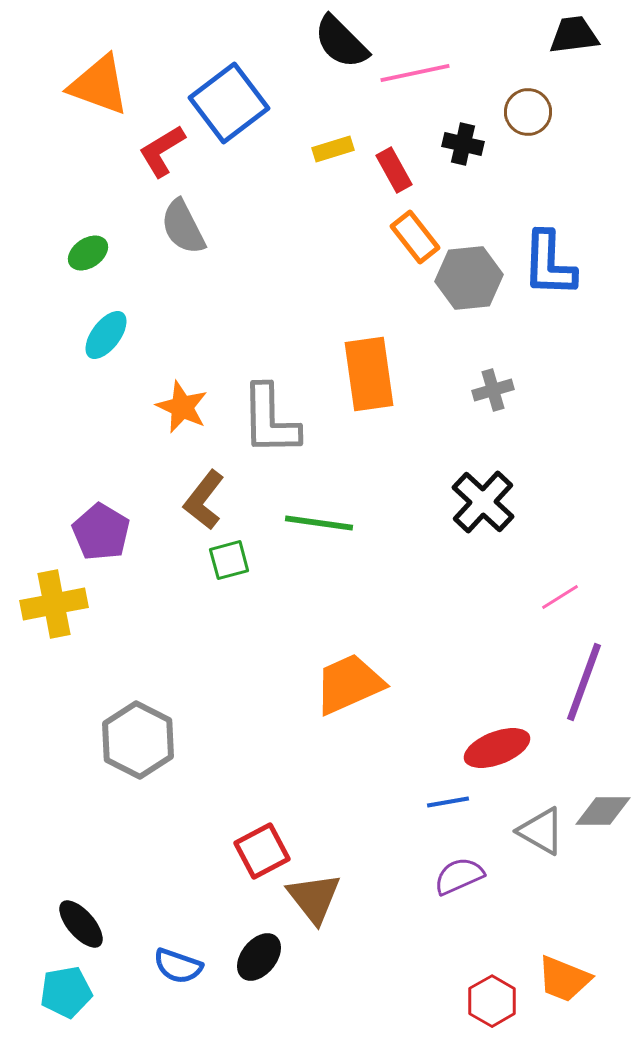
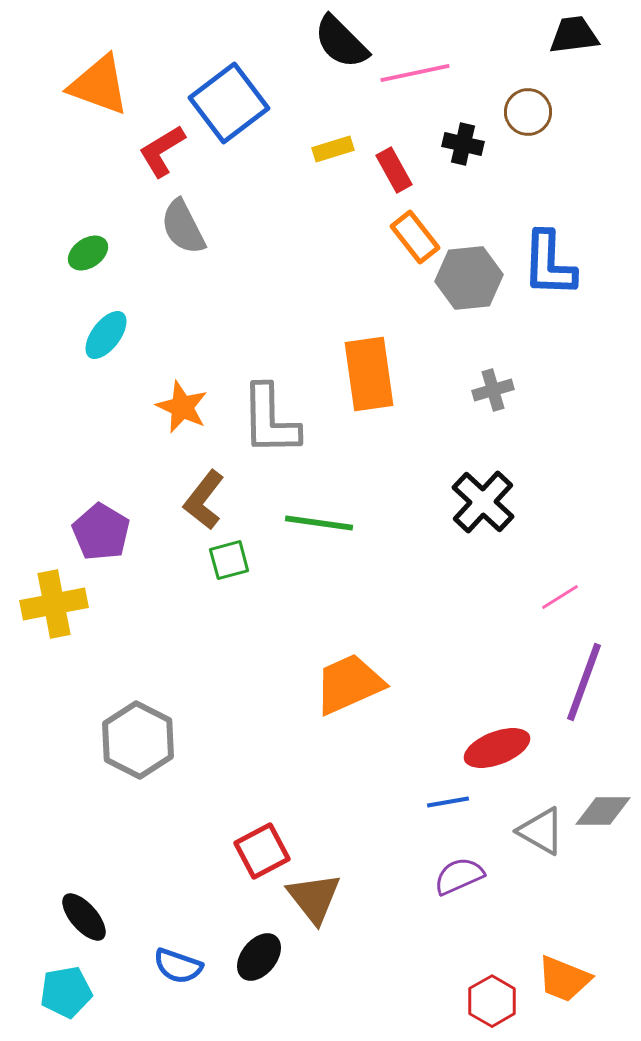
black ellipse at (81, 924): moved 3 px right, 7 px up
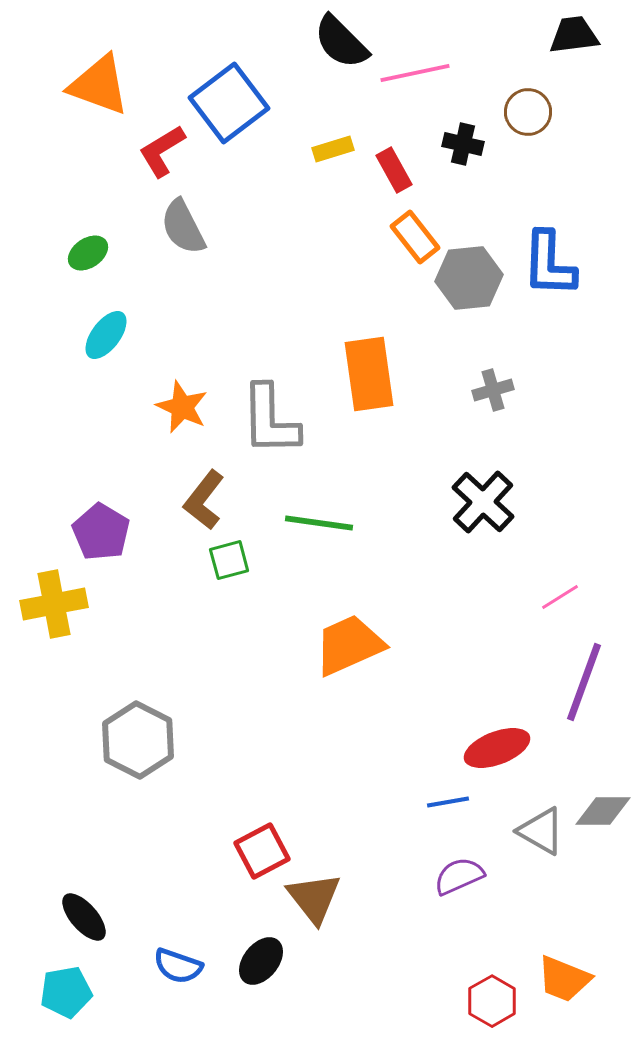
orange trapezoid at (349, 684): moved 39 px up
black ellipse at (259, 957): moved 2 px right, 4 px down
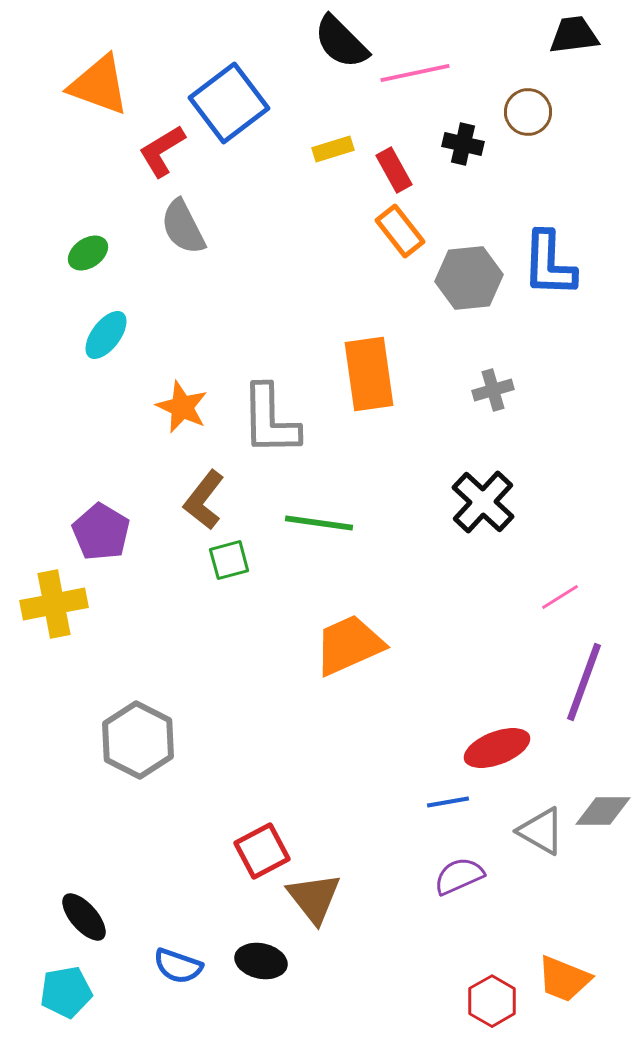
orange rectangle at (415, 237): moved 15 px left, 6 px up
black ellipse at (261, 961): rotated 63 degrees clockwise
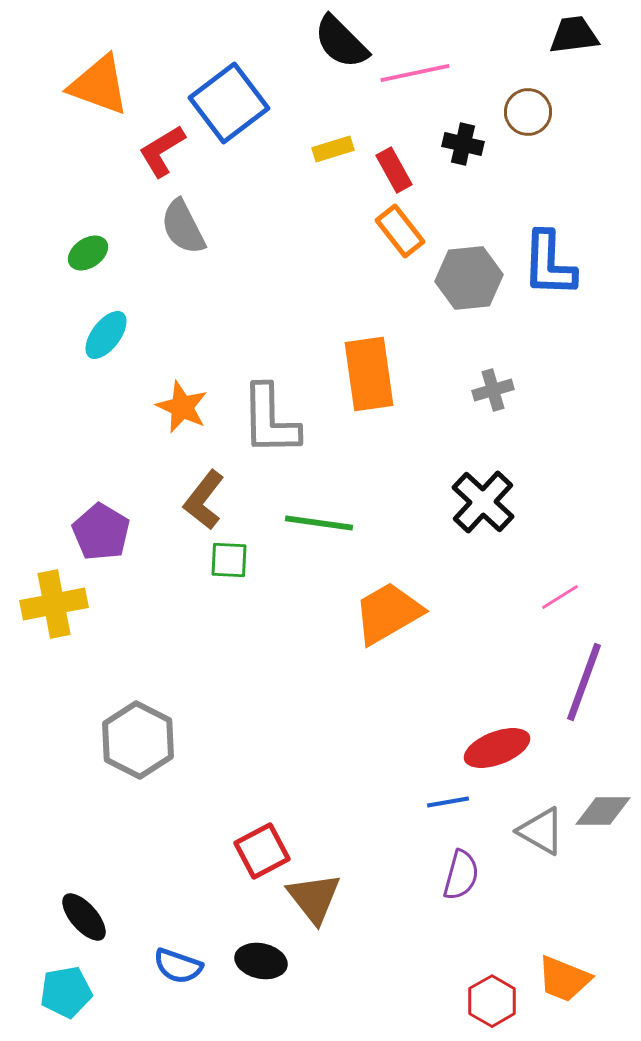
green square at (229, 560): rotated 18 degrees clockwise
orange trapezoid at (349, 645): moved 39 px right, 32 px up; rotated 6 degrees counterclockwise
purple semicircle at (459, 876): moved 2 px right, 1 px up; rotated 129 degrees clockwise
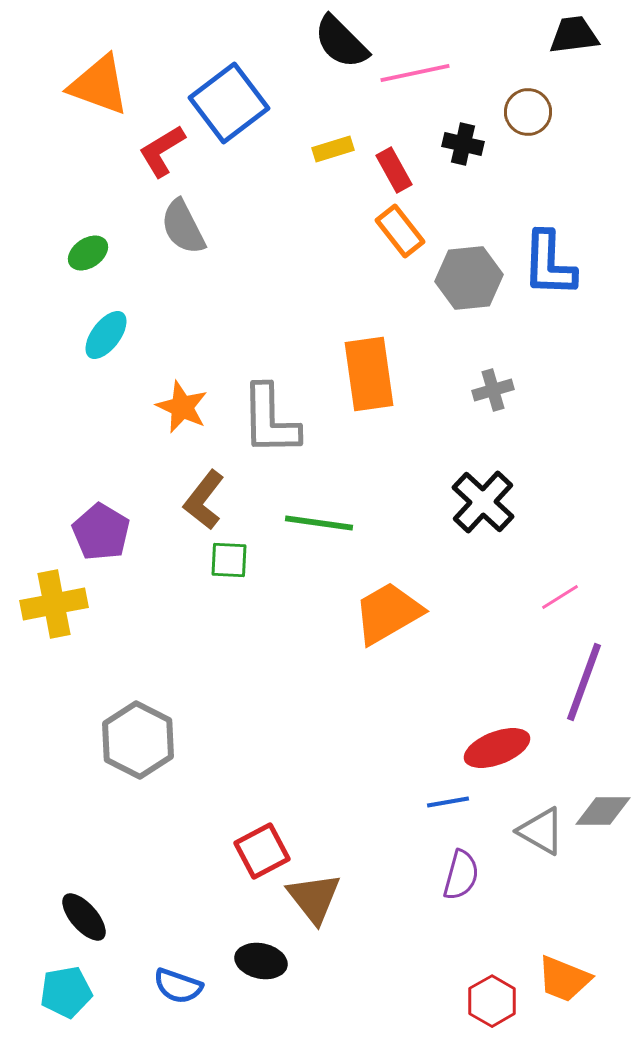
blue semicircle at (178, 966): moved 20 px down
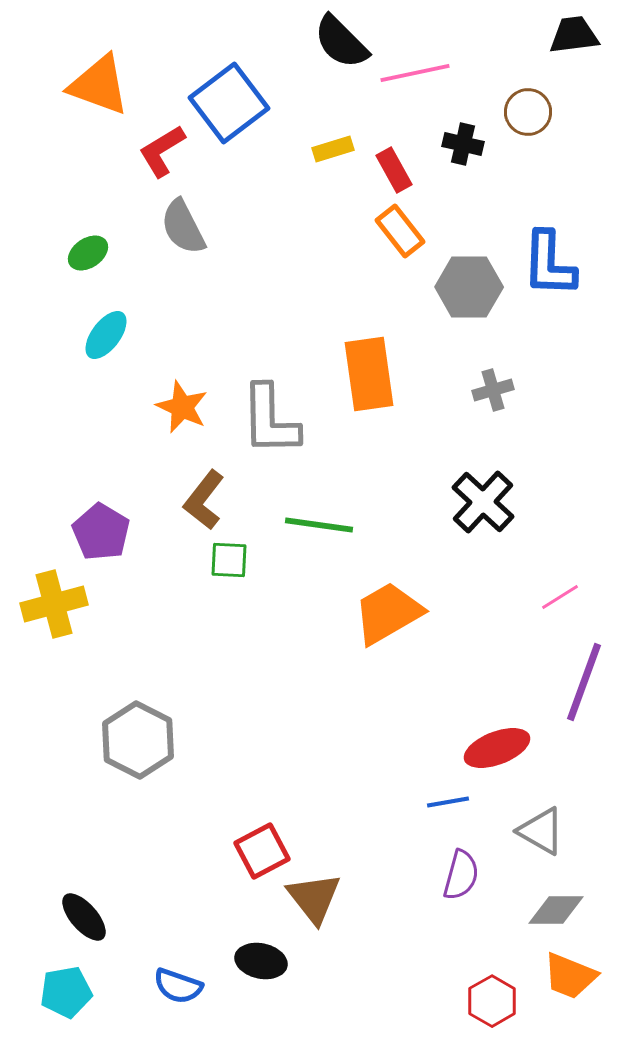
gray hexagon at (469, 278): moved 9 px down; rotated 6 degrees clockwise
green line at (319, 523): moved 2 px down
yellow cross at (54, 604): rotated 4 degrees counterclockwise
gray diamond at (603, 811): moved 47 px left, 99 px down
orange trapezoid at (564, 979): moved 6 px right, 3 px up
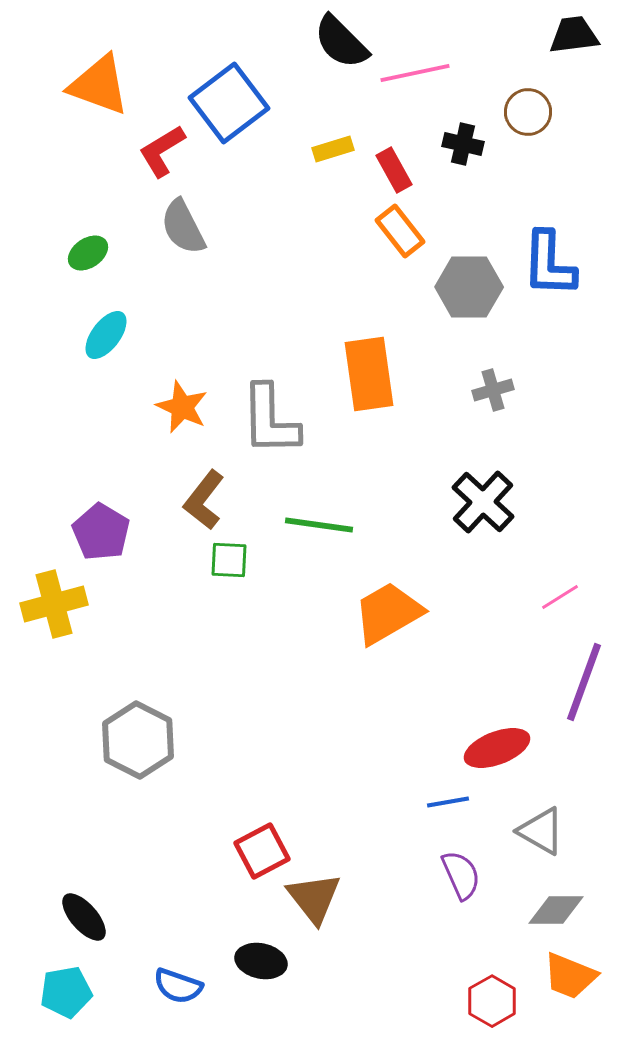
purple semicircle at (461, 875): rotated 39 degrees counterclockwise
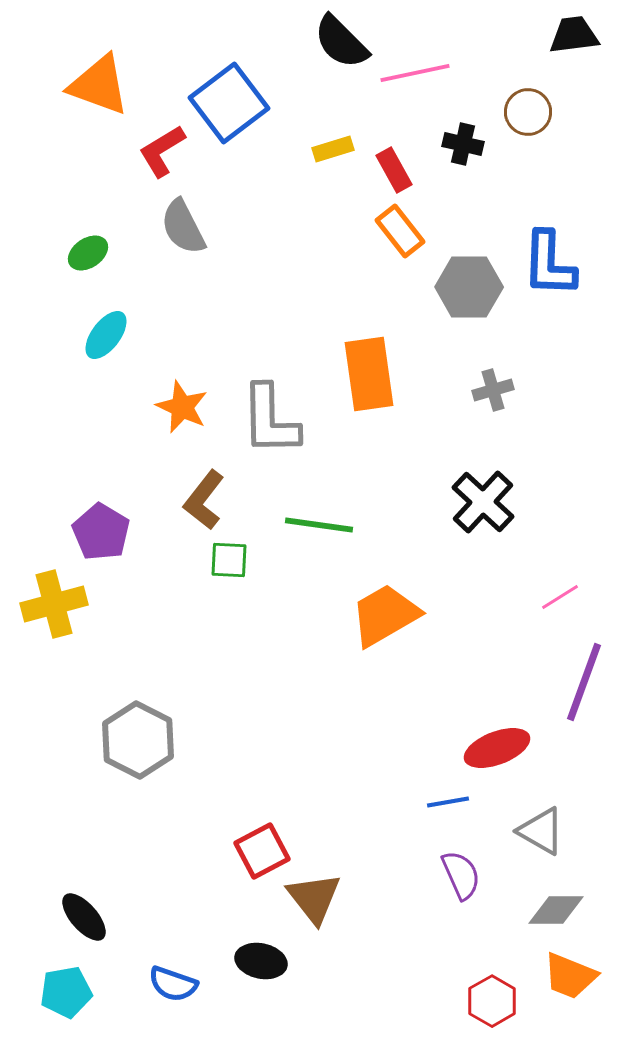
orange trapezoid at (388, 613): moved 3 px left, 2 px down
blue semicircle at (178, 986): moved 5 px left, 2 px up
